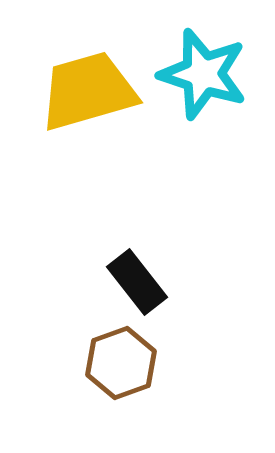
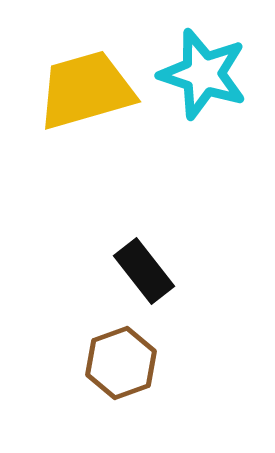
yellow trapezoid: moved 2 px left, 1 px up
black rectangle: moved 7 px right, 11 px up
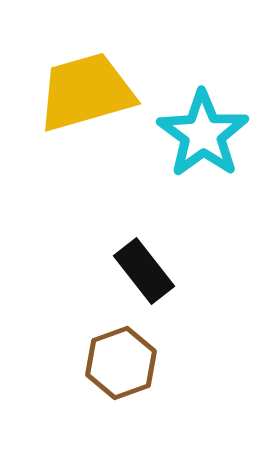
cyan star: moved 60 px down; rotated 18 degrees clockwise
yellow trapezoid: moved 2 px down
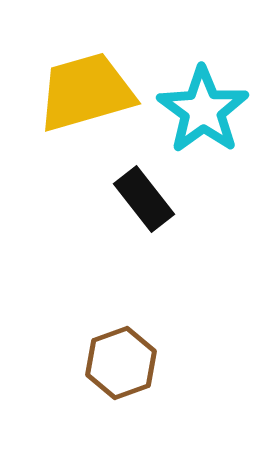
cyan star: moved 24 px up
black rectangle: moved 72 px up
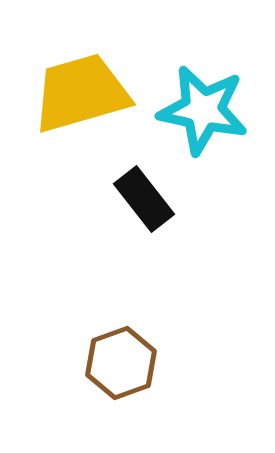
yellow trapezoid: moved 5 px left, 1 px down
cyan star: rotated 24 degrees counterclockwise
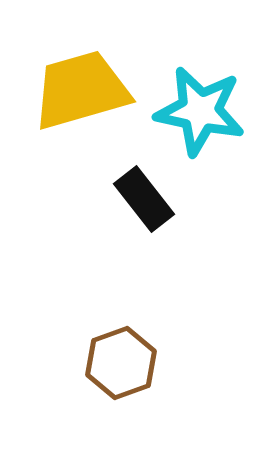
yellow trapezoid: moved 3 px up
cyan star: moved 3 px left, 1 px down
